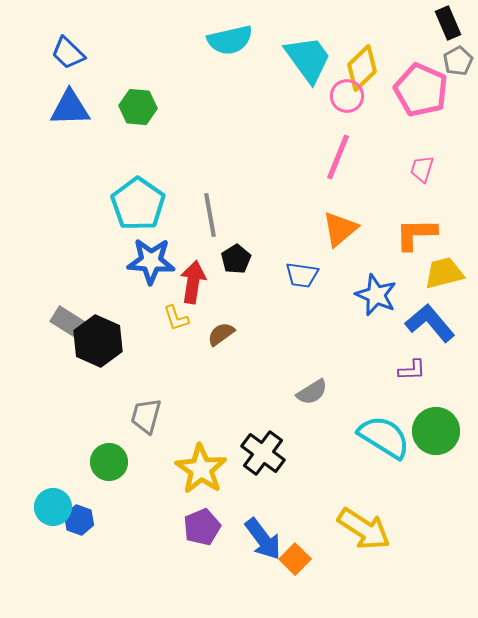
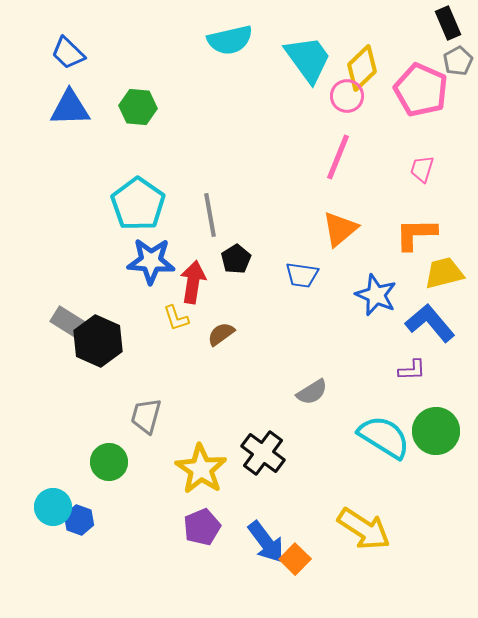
blue arrow at (263, 539): moved 3 px right, 3 px down
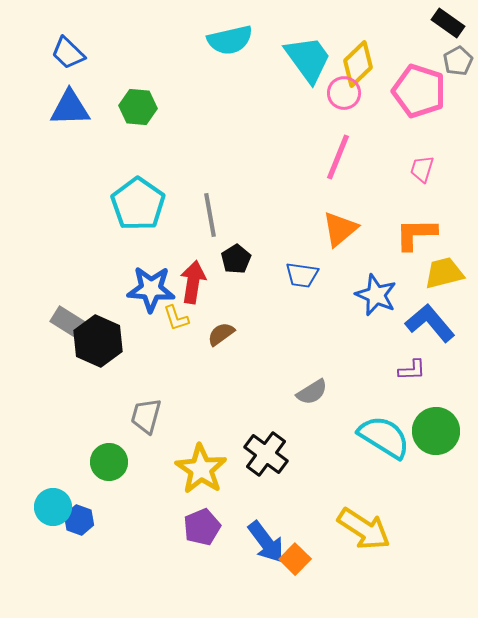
black rectangle at (448, 23): rotated 32 degrees counterclockwise
yellow diamond at (362, 68): moved 4 px left, 4 px up
pink pentagon at (421, 90): moved 2 px left, 1 px down; rotated 6 degrees counterclockwise
pink circle at (347, 96): moved 3 px left, 3 px up
blue star at (151, 261): moved 28 px down
black cross at (263, 453): moved 3 px right, 1 px down
